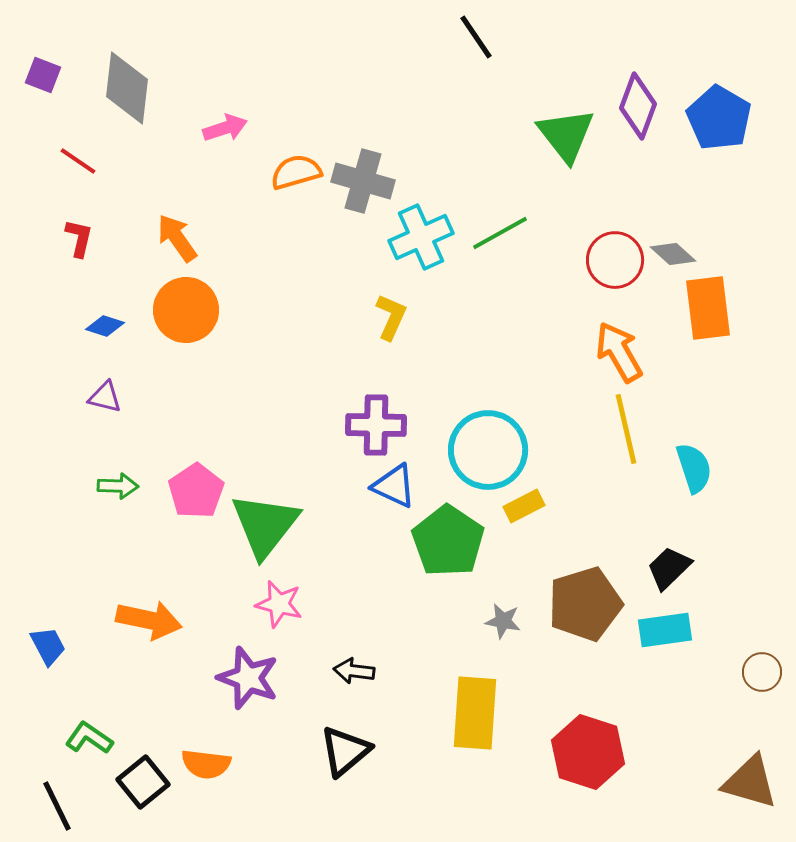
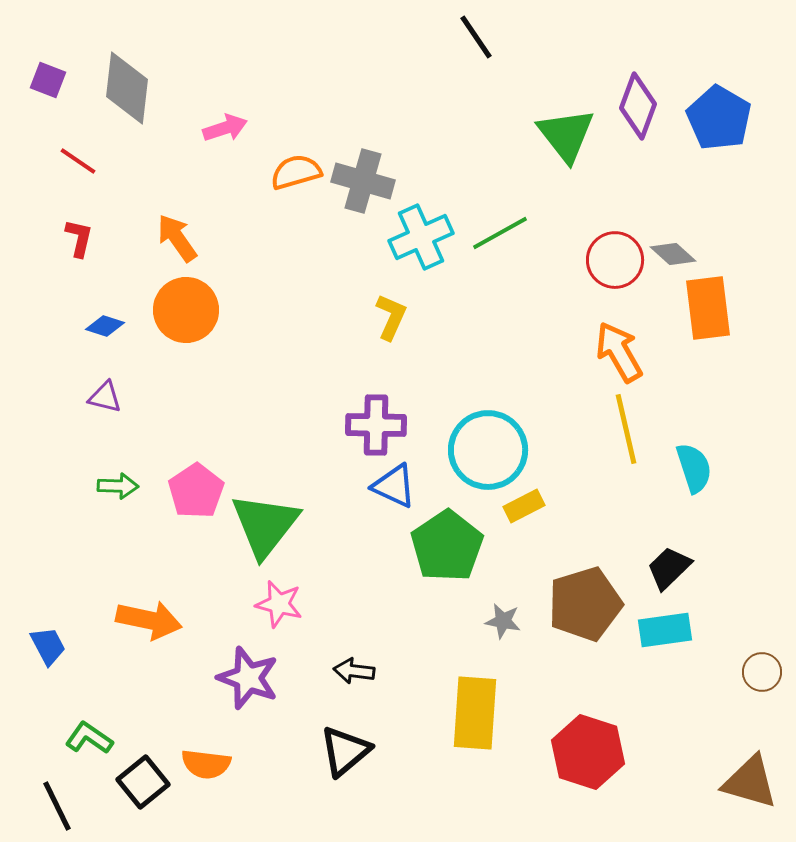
purple square at (43, 75): moved 5 px right, 5 px down
green pentagon at (448, 541): moved 1 px left, 5 px down; rotated 4 degrees clockwise
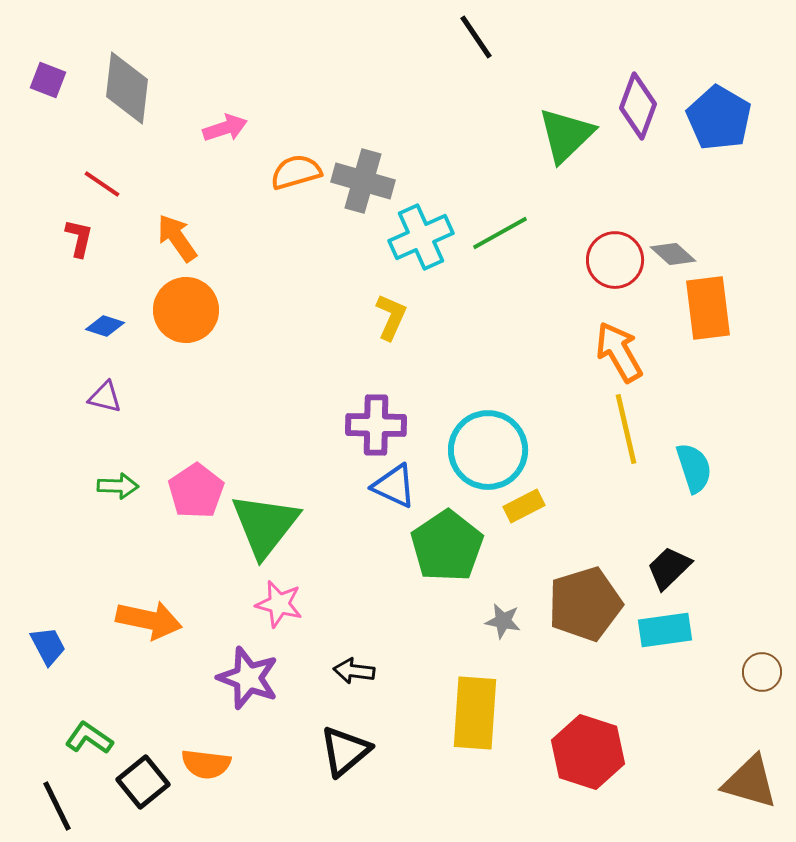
green triangle at (566, 135): rotated 24 degrees clockwise
red line at (78, 161): moved 24 px right, 23 px down
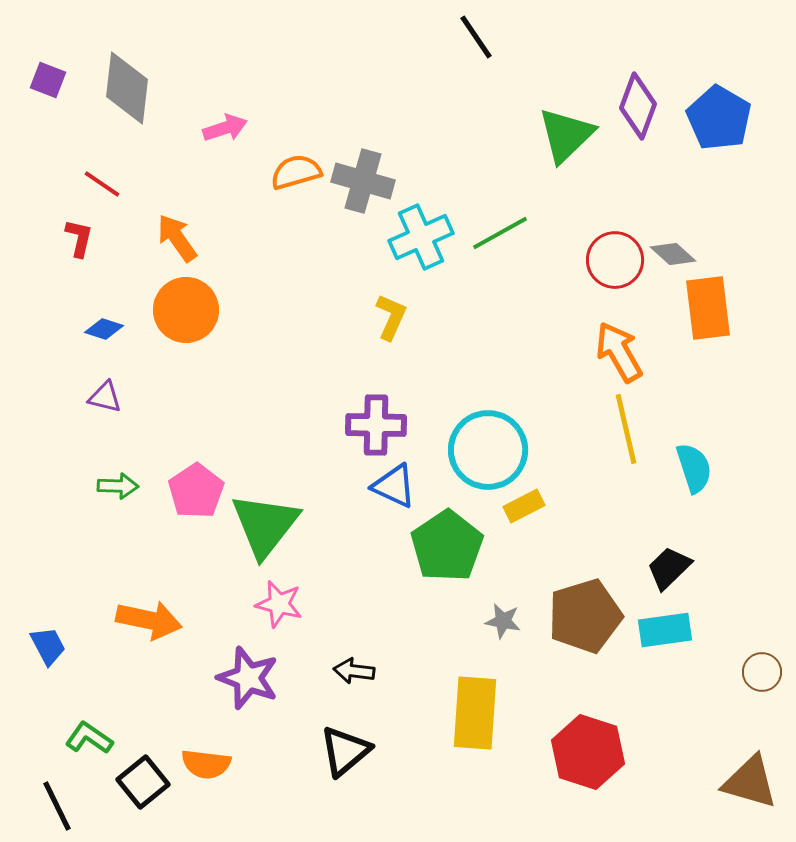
blue diamond at (105, 326): moved 1 px left, 3 px down
brown pentagon at (585, 604): moved 12 px down
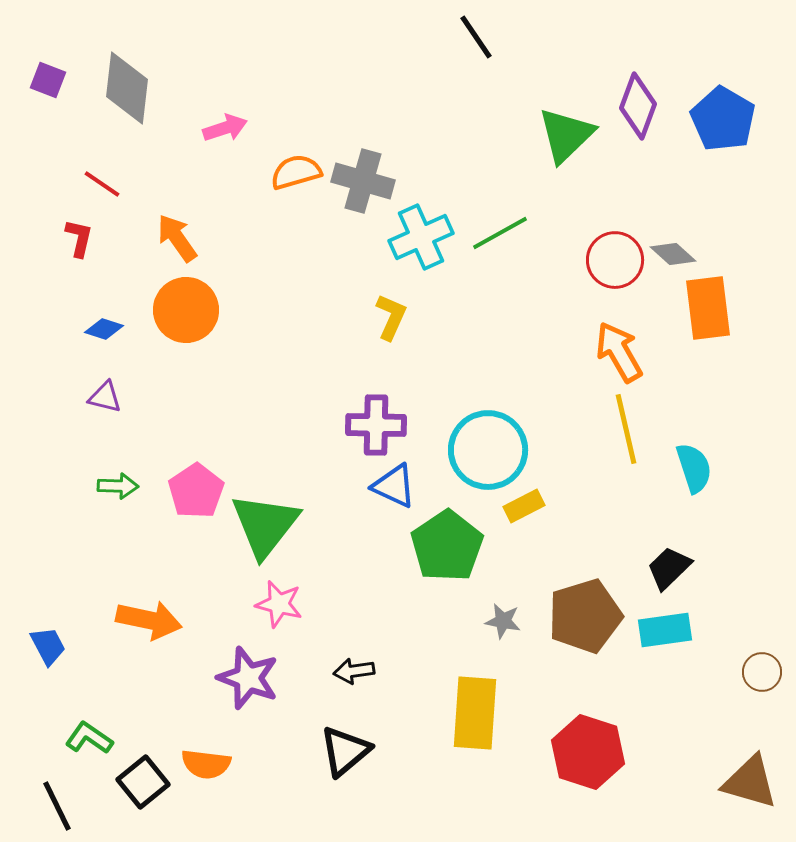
blue pentagon at (719, 118): moved 4 px right, 1 px down
black arrow at (354, 671): rotated 15 degrees counterclockwise
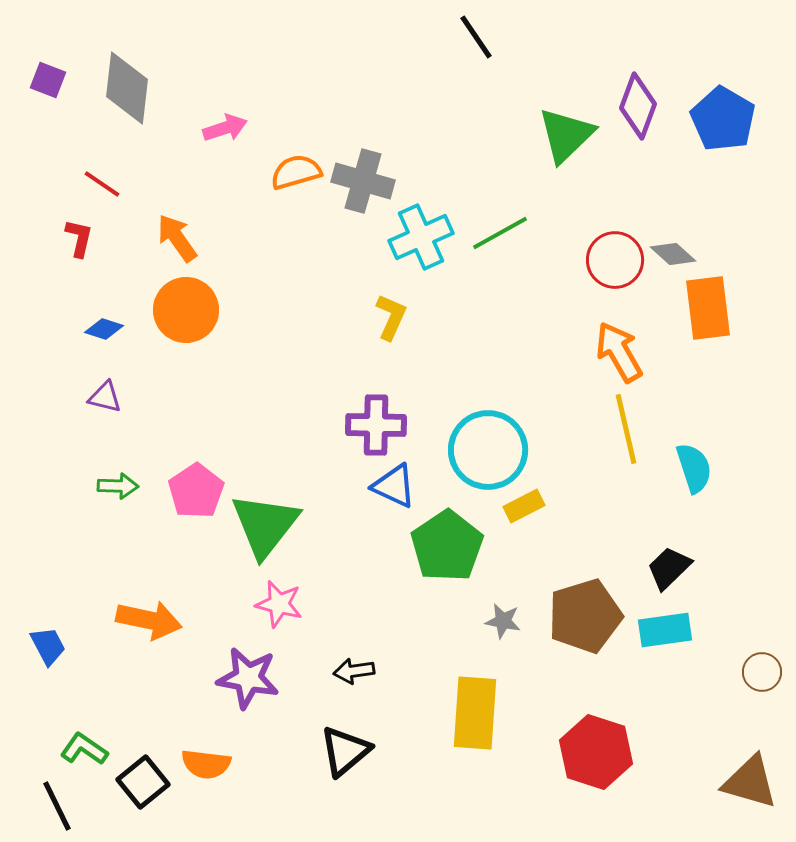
purple star at (248, 678): rotated 10 degrees counterclockwise
green L-shape at (89, 738): moved 5 px left, 11 px down
red hexagon at (588, 752): moved 8 px right
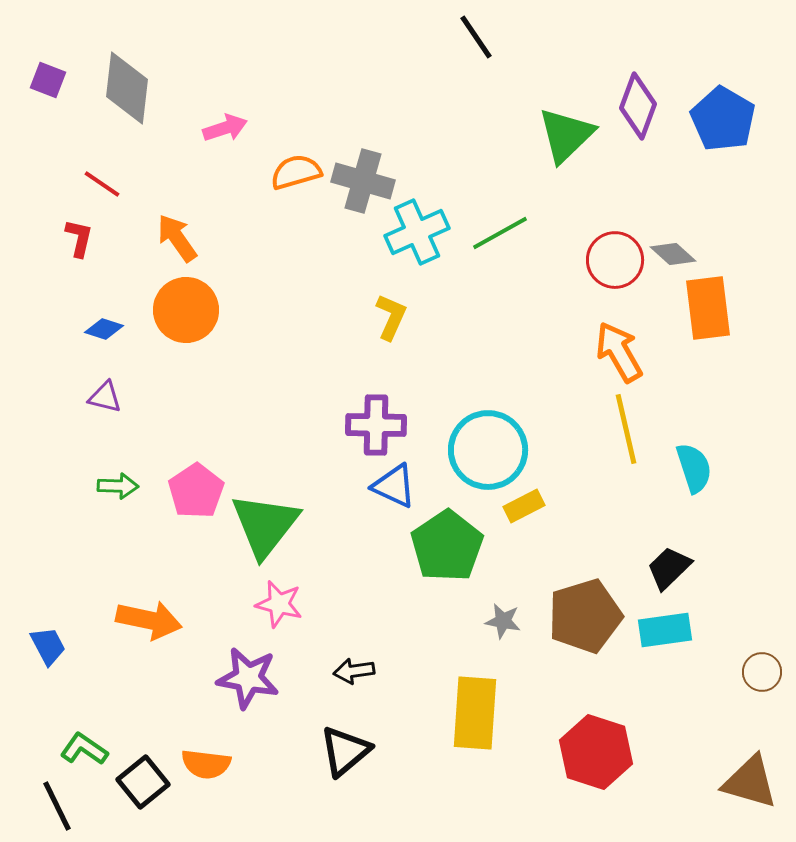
cyan cross at (421, 237): moved 4 px left, 5 px up
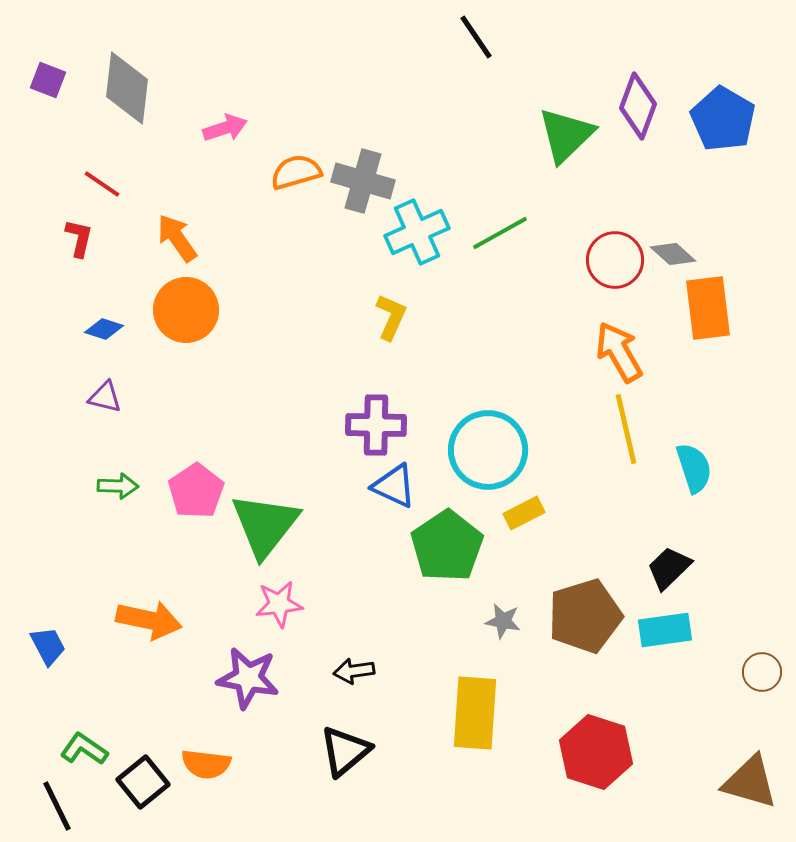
yellow rectangle at (524, 506): moved 7 px down
pink star at (279, 604): rotated 21 degrees counterclockwise
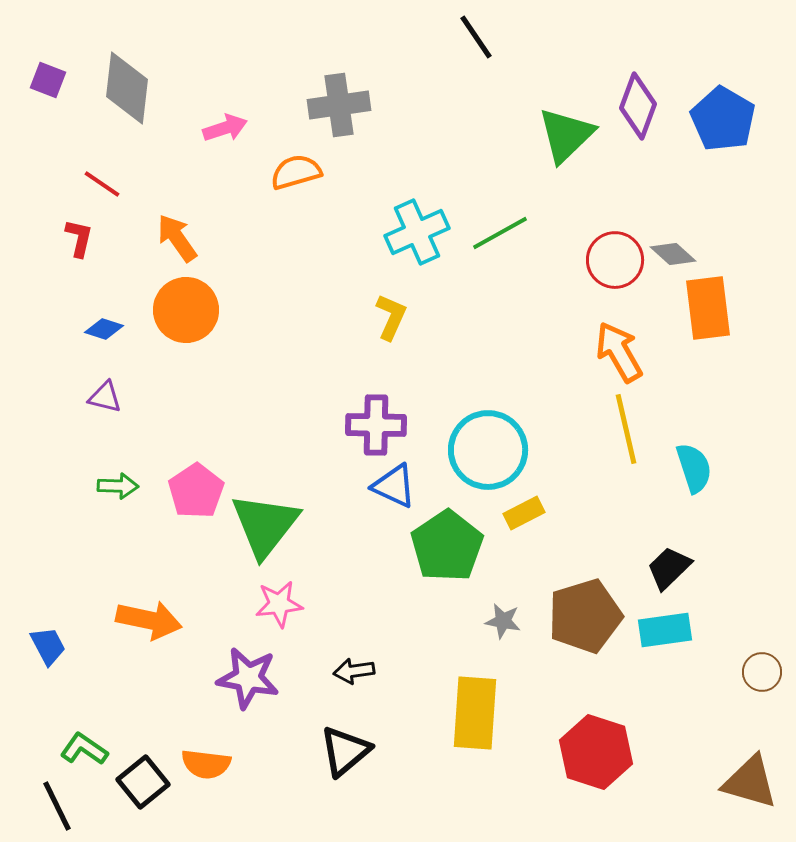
gray cross at (363, 181): moved 24 px left, 76 px up; rotated 24 degrees counterclockwise
